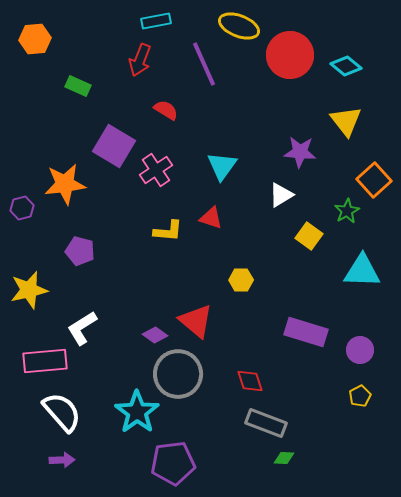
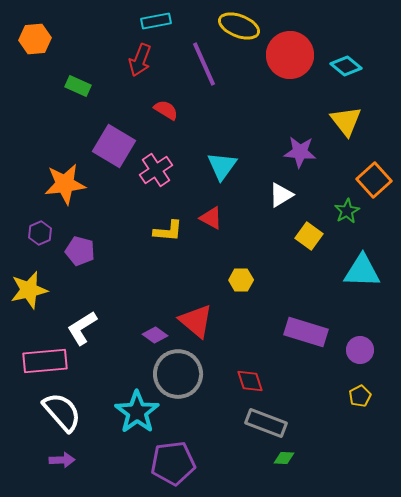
purple hexagon at (22, 208): moved 18 px right, 25 px down; rotated 10 degrees counterclockwise
red triangle at (211, 218): rotated 10 degrees clockwise
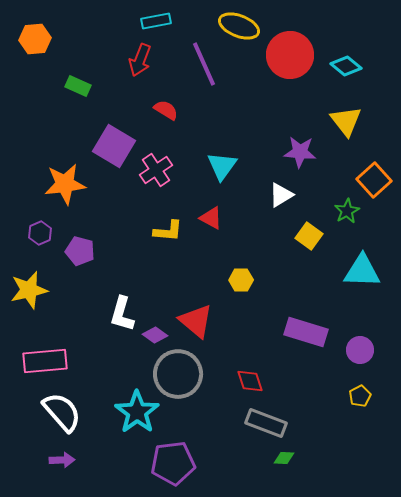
white L-shape at (82, 328): moved 40 px right, 14 px up; rotated 42 degrees counterclockwise
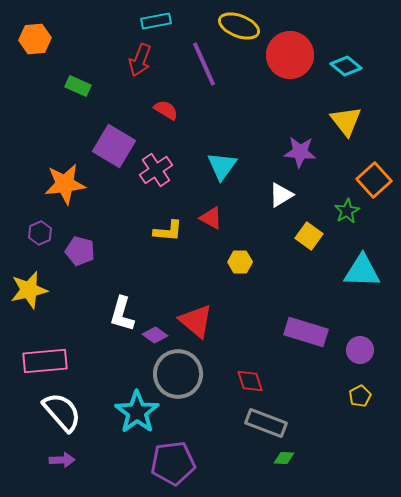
yellow hexagon at (241, 280): moved 1 px left, 18 px up
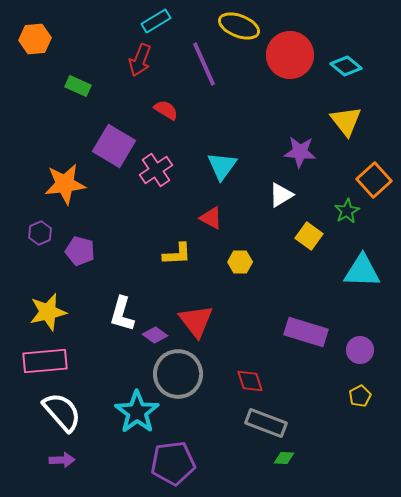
cyan rectangle at (156, 21): rotated 20 degrees counterclockwise
yellow L-shape at (168, 231): moved 9 px right, 23 px down; rotated 8 degrees counterclockwise
yellow star at (29, 290): moved 19 px right, 22 px down
red triangle at (196, 321): rotated 12 degrees clockwise
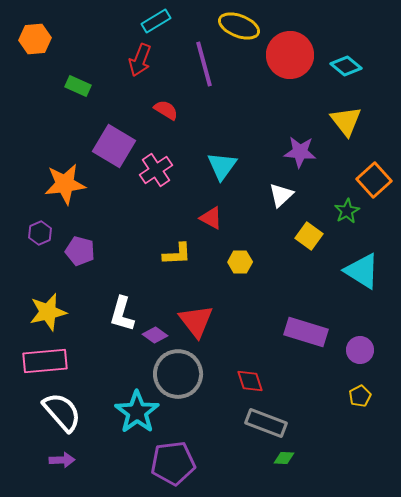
purple line at (204, 64): rotated 9 degrees clockwise
white triangle at (281, 195): rotated 12 degrees counterclockwise
cyan triangle at (362, 271): rotated 30 degrees clockwise
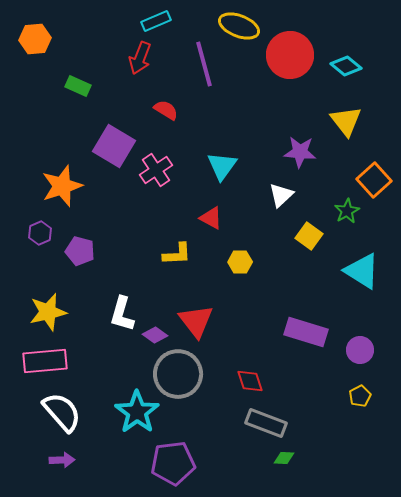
cyan rectangle at (156, 21): rotated 8 degrees clockwise
red arrow at (140, 60): moved 2 px up
orange star at (65, 184): moved 3 px left, 2 px down; rotated 12 degrees counterclockwise
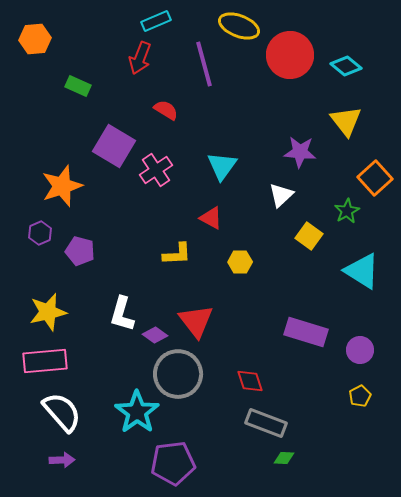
orange square at (374, 180): moved 1 px right, 2 px up
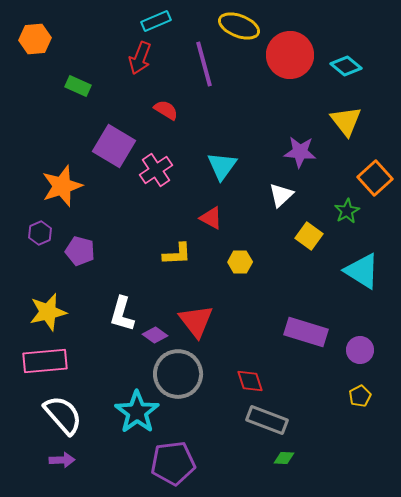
white semicircle at (62, 412): moved 1 px right, 3 px down
gray rectangle at (266, 423): moved 1 px right, 3 px up
